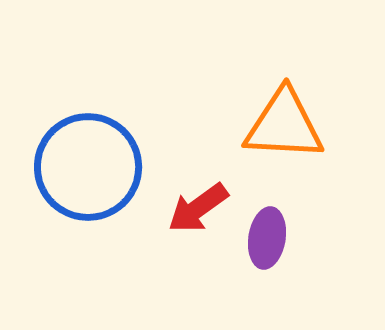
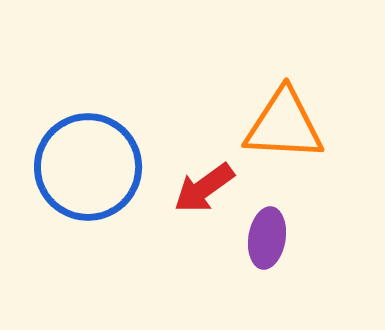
red arrow: moved 6 px right, 20 px up
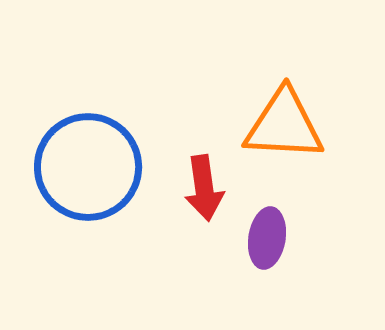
red arrow: rotated 62 degrees counterclockwise
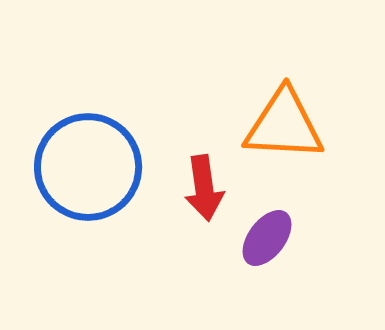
purple ellipse: rotated 28 degrees clockwise
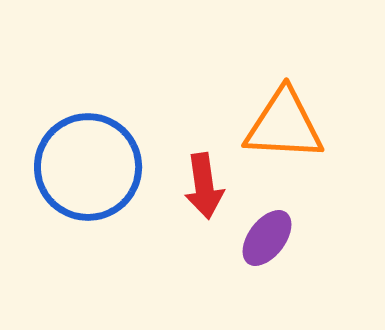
red arrow: moved 2 px up
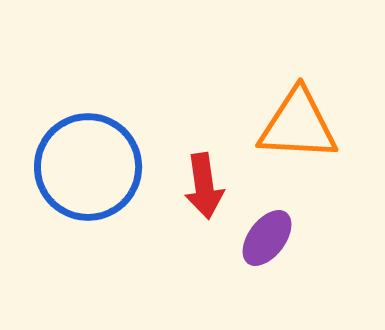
orange triangle: moved 14 px right
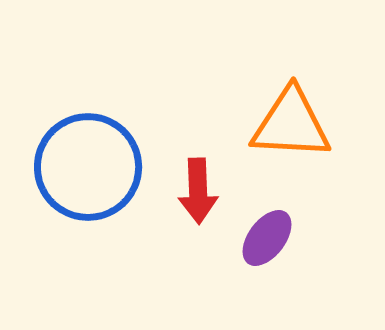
orange triangle: moved 7 px left, 1 px up
red arrow: moved 6 px left, 5 px down; rotated 6 degrees clockwise
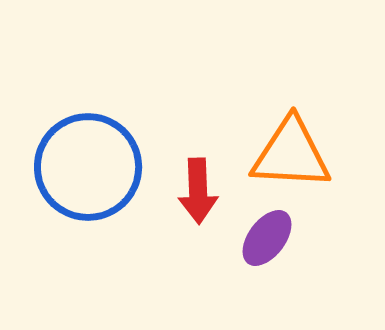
orange triangle: moved 30 px down
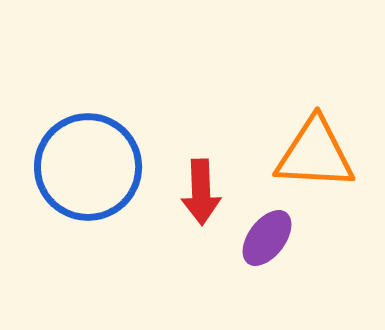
orange triangle: moved 24 px right
red arrow: moved 3 px right, 1 px down
